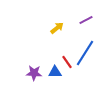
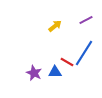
yellow arrow: moved 2 px left, 2 px up
blue line: moved 1 px left
red line: rotated 24 degrees counterclockwise
purple star: rotated 21 degrees clockwise
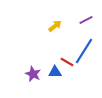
blue line: moved 2 px up
purple star: moved 1 px left, 1 px down
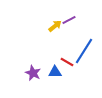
purple line: moved 17 px left
purple star: moved 1 px up
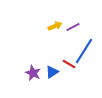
purple line: moved 4 px right, 7 px down
yellow arrow: rotated 16 degrees clockwise
red line: moved 2 px right, 2 px down
blue triangle: moved 3 px left; rotated 32 degrees counterclockwise
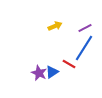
purple line: moved 12 px right, 1 px down
blue line: moved 3 px up
purple star: moved 6 px right
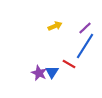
purple line: rotated 16 degrees counterclockwise
blue line: moved 1 px right, 2 px up
blue triangle: rotated 24 degrees counterclockwise
